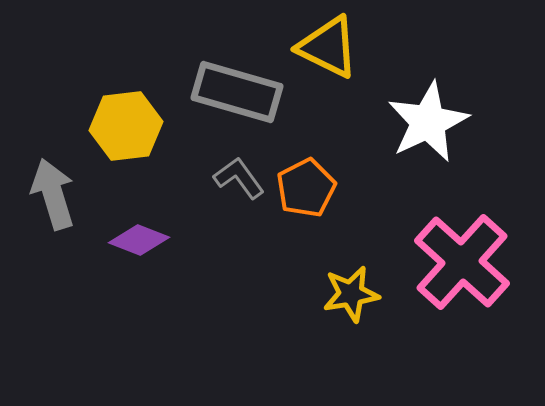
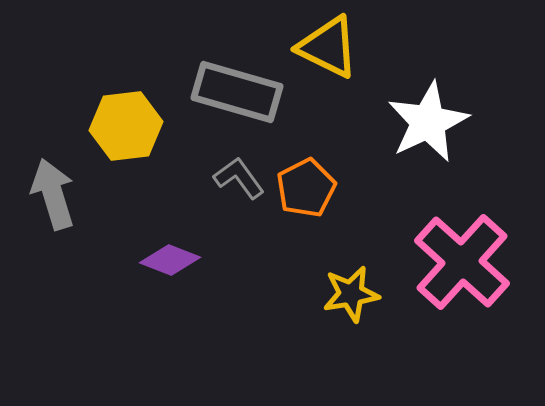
purple diamond: moved 31 px right, 20 px down
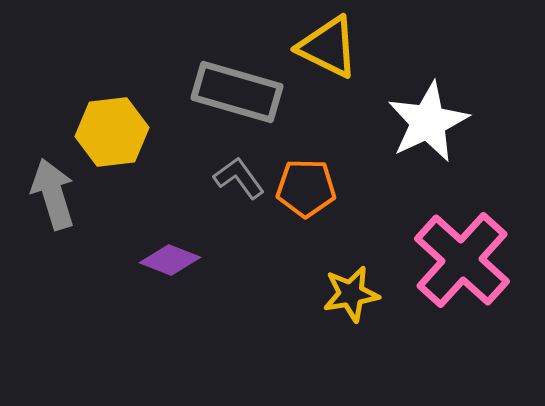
yellow hexagon: moved 14 px left, 6 px down
orange pentagon: rotated 28 degrees clockwise
pink cross: moved 2 px up
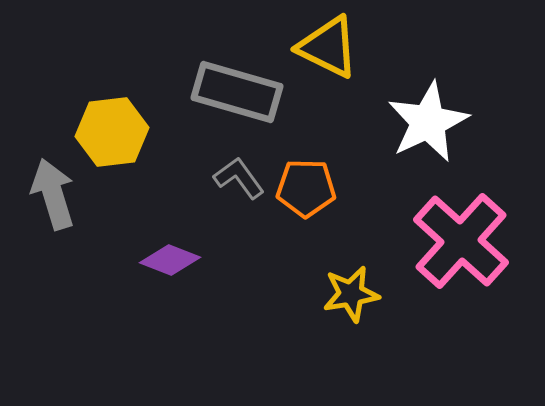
pink cross: moved 1 px left, 19 px up
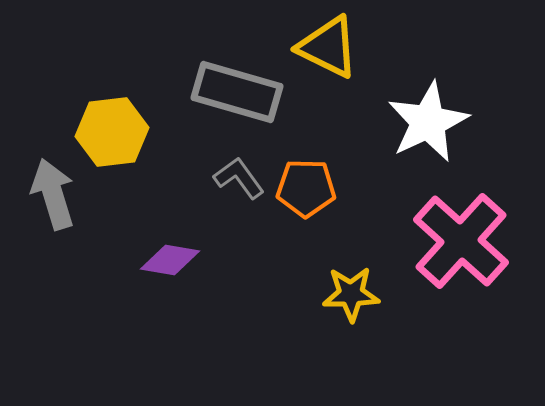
purple diamond: rotated 12 degrees counterclockwise
yellow star: rotated 8 degrees clockwise
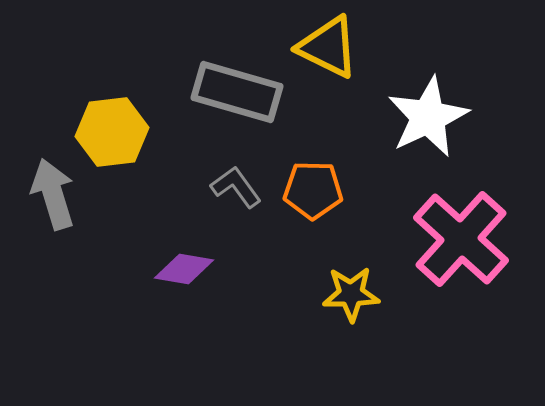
white star: moved 5 px up
gray L-shape: moved 3 px left, 9 px down
orange pentagon: moved 7 px right, 2 px down
pink cross: moved 2 px up
purple diamond: moved 14 px right, 9 px down
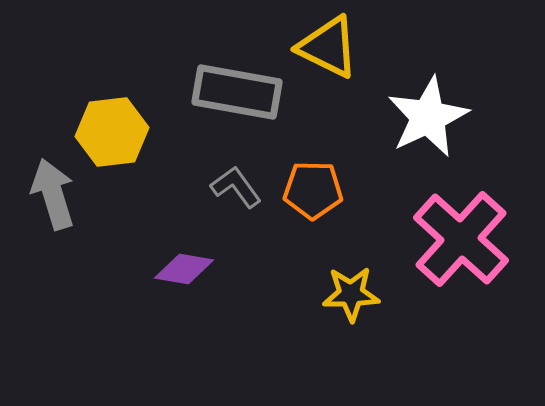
gray rectangle: rotated 6 degrees counterclockwise
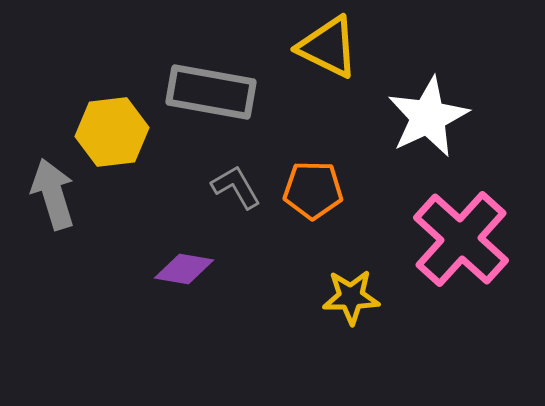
gray rectangle: moved 26 px left
gray L-shape: rotated 6 degrees clockwise
yellow star: moved 3 px down
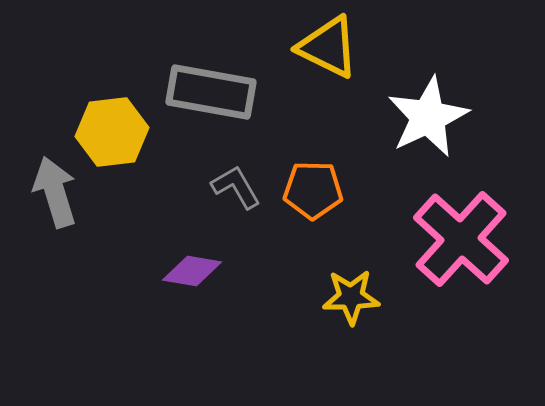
gray arrow: moved 2 px right, 2 px up
purple diamond: moved 8 px right, 2 px down
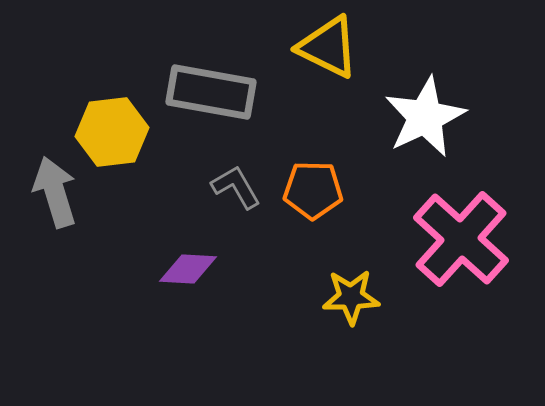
white star: moved 3 px left
purple diamond: moved 4 px left, 2 px up; rotated 6 degrees counterclockwise
